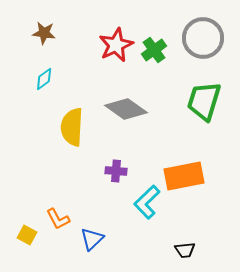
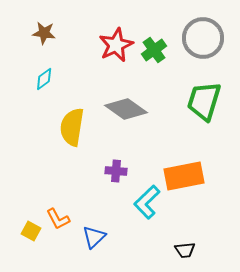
yellow semicircle: rotated 6 degrees clockwise
yellow square: moved 4 px right, 4 px up
blue triangle: moved 2 px right, 2 px up
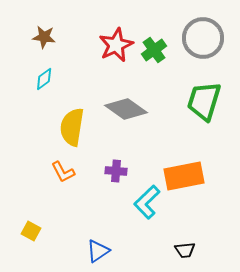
brown star: moved 4 px down
orange L-shape: moved 5 px right, 47 px up
blue triangle: moved 4 px right, 14 px down; rotated 10 degrees clockwise
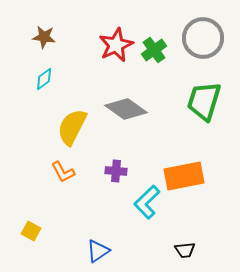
yellow semicircle: rotated 18 degrees clockwise
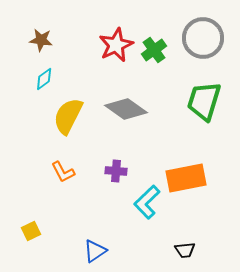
brown star: moved 3 px left, 3 px down
yellow semicircle: moved 4 px left, 11 px up
orange rectangle: moved 2 px right, 2 px down
yellow square: rotated 36 degrees clockwise
blue triangle: moved 3 px left
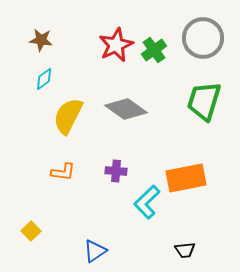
orange L-shape: rotated 55 degrees counterclockwise
yellow square: rotated 18 degrees counterclockwise
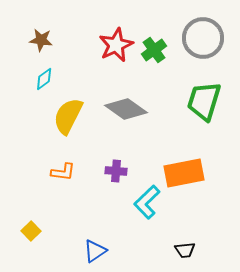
orange rectangle: moved 2 px left, 5 px up
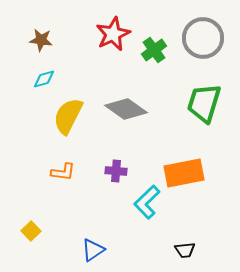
red star: moved 3 px left, 11 px up
cyan diamond: rotated 20 degrees clockwise
green trapezoid: moved 2 px down
blue triangle: moved 2 px left, 1 px up
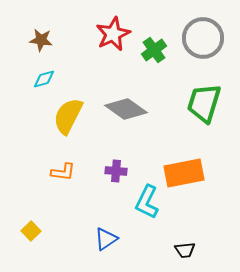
cyan L-shape: rotated 20 degrees counterclockwise
blue triangle: moved 13 px right, 11 px up
